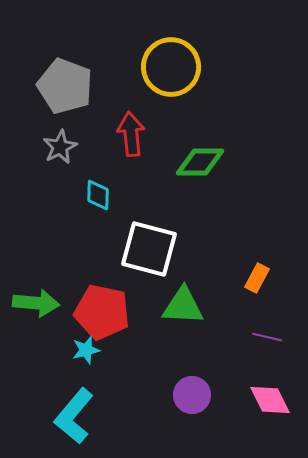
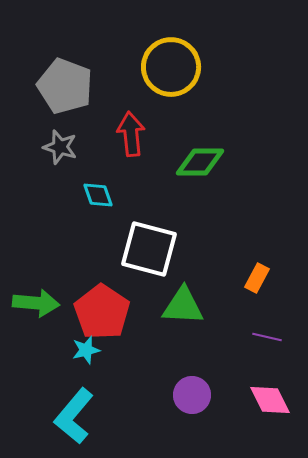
gray star: rotated 28 degrees counterclockwise
cyan diamond: rotated 20 degrees counterclockwise
red pentagon: rotated 22 degrees clockwise
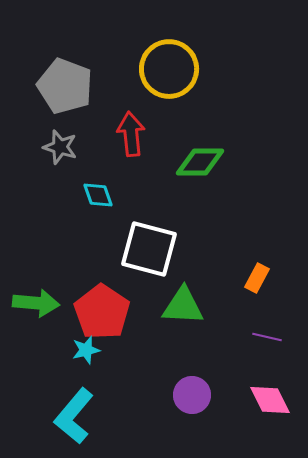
yellow circle: moved 2 px left, 2 px down
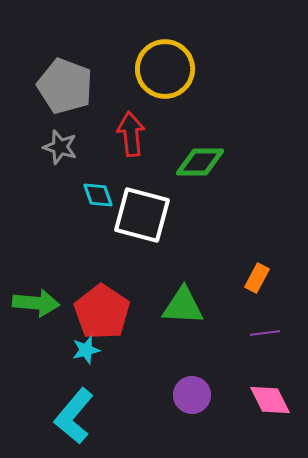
yellow circle: moved 4 px left
white square: moved 7 px left, 34 px up
purple line: moved 2 px left, 4 px up; rotated 20 degrees counterclockwise
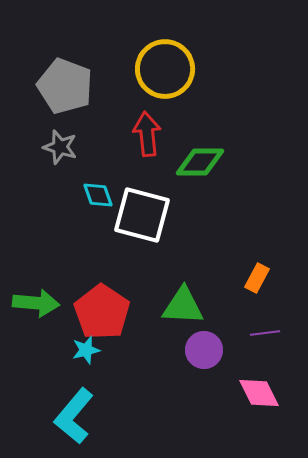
red arrow: moved 16 px right
purple circle: moved 12 px right, 45 px up
pink diamond: moved 11 px left, 7 px up
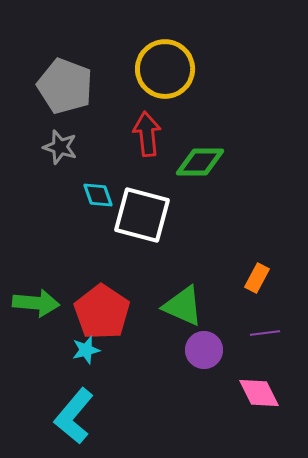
green triangle: rotated 21 degrees clockwise
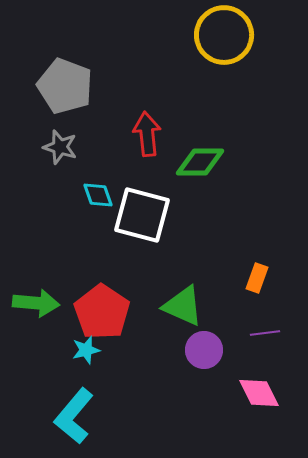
yellow circle: moved 59 px right, 34 px up
orange rectangle: rotated 8 degrees counterclockwise
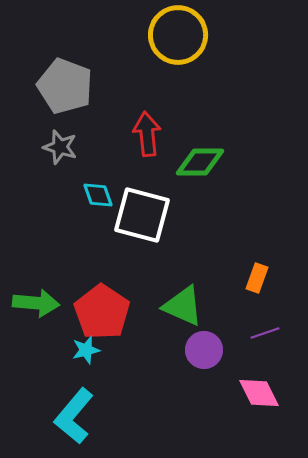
yellow circle: moved 46 px left
purple line: rotated 12 degrees counterclockwise
